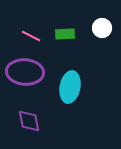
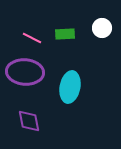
pink line: moved 1 px right, 2 px down
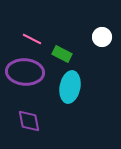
white circle: moved 9 px down
green rectangle: moved 3 px left, 20 px down; rotated 30 degrees clockwise
pink line: moved 1 px down
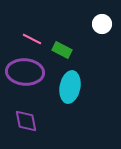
white circle: moved 13 px up
green rectangle: moved 4 px up
purple diamond: moved 3 px left
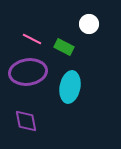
white circle: moved 13 px left
green rectangle: moved 2 px right, 3 px up
purple ellipse: moved 3 px right; rotated 12 degrees counterclockwise
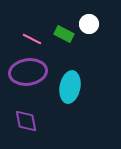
green rectangle: moved 13 px up
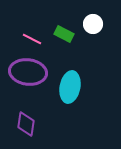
white circle: moved 4 px right
purple ellipse: rotated 15 degrees clockwise
purple diamond: moved 3 px down; rotated 20 degrees clockwise
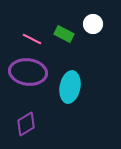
purple diamond: rotated 50 degrees clockwise
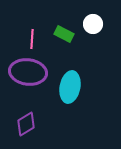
pink line: rotated 66 degrees clockwise
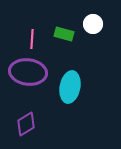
green rectangle: rotated 12 degrees counterclockwise
